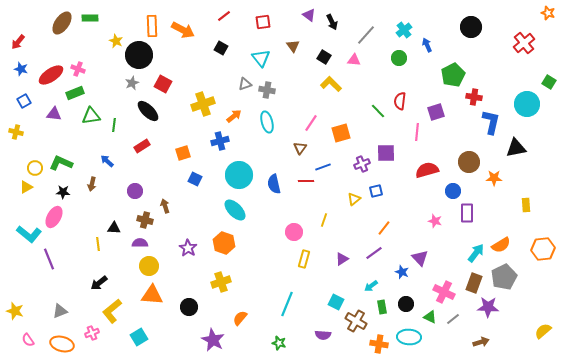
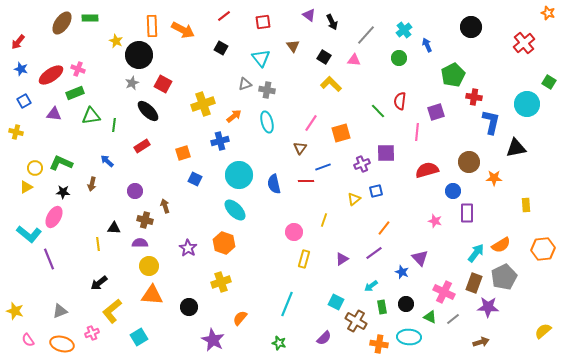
purple semicircle at (323, 335): moved 1 px right, 3 px down; rotated 49 degrees counterclockwise
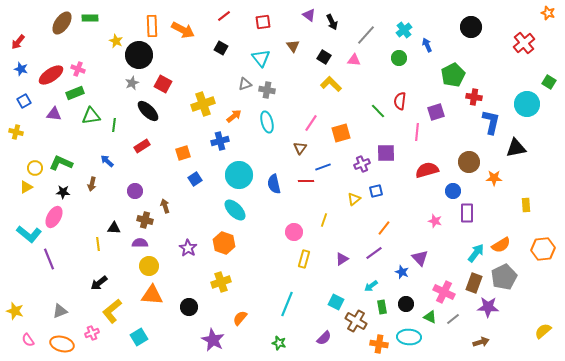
blue square at (195, 179): rotated 32 degrees clockwise
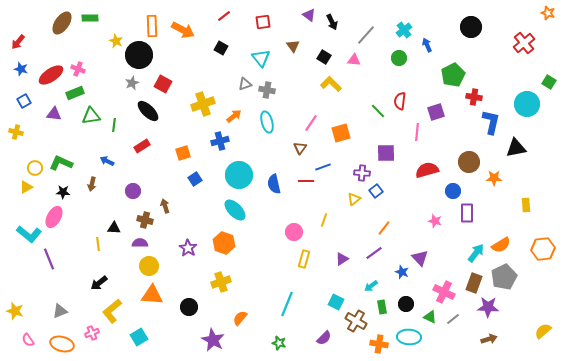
blue arrow at (107, 161): rotated 16 degrees counterclockwise
purple cross at (362, 164): moved 9 px down; rotated 28 degrees clockwise
purple circle at (135, 191): moved 2 px left
blue square at (376, 191): rotated 24 degrees counterclockwise
brown arrow at (481, 342): moved 8 px right, 3 px up
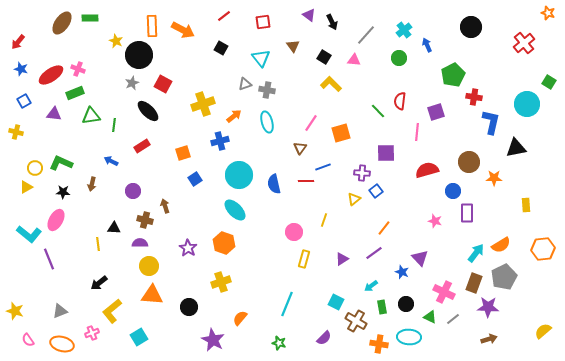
blue arrow at (107, 161): moved 4 px right
pink ellipse at (54, 217): moved 2 px right, 3 px down
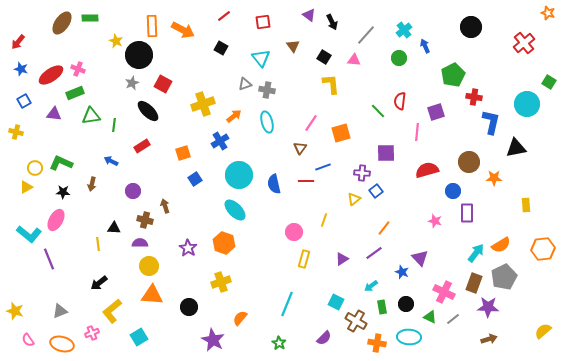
blue arrow at (427, 45): moved 2 px left, 1 px down
yellow L-shape at (331, 84): rotated 40 degrees clockwise
blue cross at (220, 141): rotated 18 degrees counterclockwise
green star at (279, 343): rotated 16 degrees clockwise
orange cross at (379, 344): moved 2 px left, 1 px up
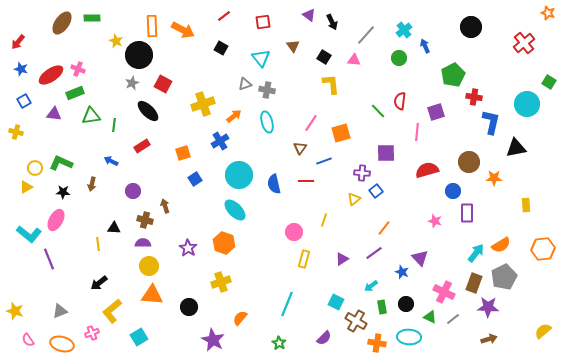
green rectangle at (90, 18): moved 2 px right
blue line at (323, 167): moved 1 px right, 6 px up
purple semicircle at (140, 243): moved 3 px right
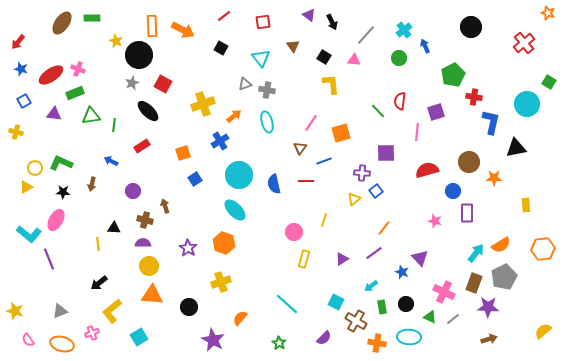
cyan line at (287, 304): rotated 70 degrees counterclockwise
